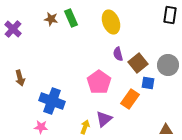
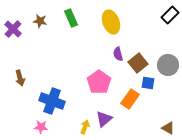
black rectangle: rotated 36 degrees clockwise
brown star: moved 11 px left, 2 px down
brown triangle: moved 2 px right, 2 px up; rotated 32 degrees clockwise
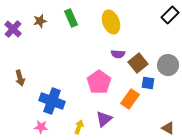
brown star: rotated 24 degrees counterclockwise
purple semicircle: rotated 72 degrees counterclockwise
yellow arrow: moved 6 px left
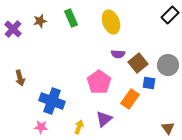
blue square: moved 1 px right
brown triangle: rotated 24 degrees clockwise
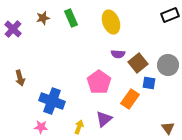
black rectangle: rotated 24 degrees clockwise
brown star: moved 3 px right, 3 px up
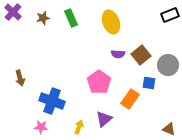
purple cross: moved 17 px up
brown square: moved 3 px right, 8 px up
brown triangle: moved 1 px right, 1 px down; rotated 32 degrees counterclockwise
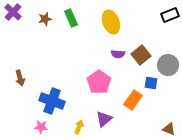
brown star: moved 2 px right, 1 px down
blue square: moved 2 px right
orange rectangle: moved 3 px right, 1 px down
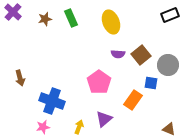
pink star: moved 2 px right; rotated 16 degrees counterclockwise
